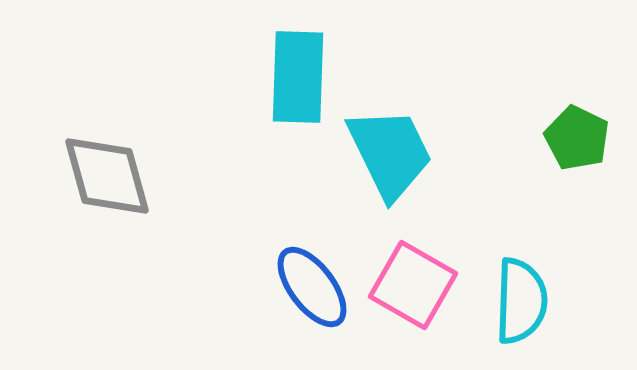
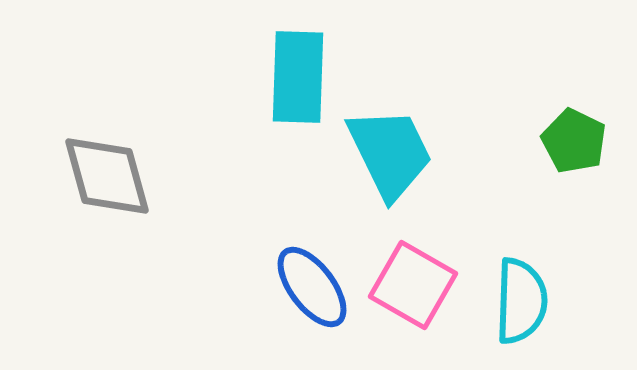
green pentagon: moved 3 px left, 3 px down
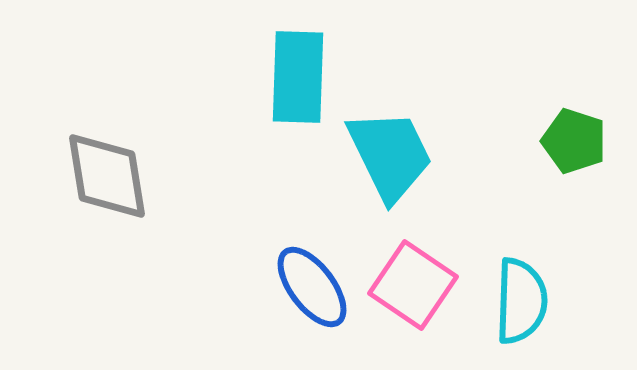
green pentagon: rotated 8 degrees counterclockwise
cyan trapezoid: moved 2 px down
gray diamond: rotated 6 degrees clockwise
pink square: rotated 4 degrees clockwise
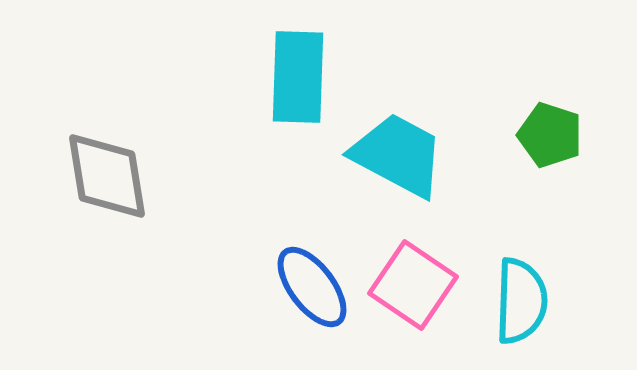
green pentagon: moved 24 px left, 6 px up
cyan trapezoid: moved 8 px right; rotated 36 degrees counterclockwise
